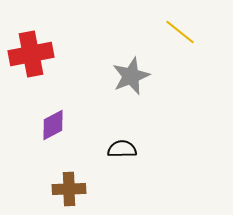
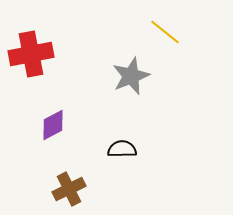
yellow line: moved 15 px left
brown cross: rotated 24 degrees counterclockwise
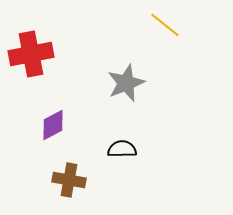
yellow line: moved 7 px up
gray star: moved 5 px left, 7 px down
brown cross: moved 9 px up; rotated 36 degrees clockwise
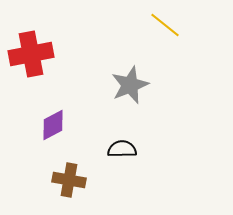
gray star: moved 4 px right, 2 px down
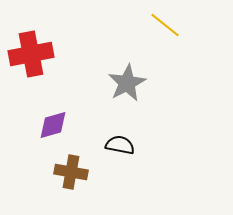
gray star: moved 3 px left, 2 px up; rotated 6 degrees counterclockwise
purple diamond: rotated 12 degrees clockwise
black semicircle: moved 2 px left, 4 px up; rotated 12 degrees clockwise
brown cross: moved 2 px right, 8 px up
